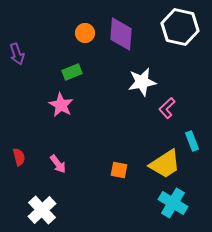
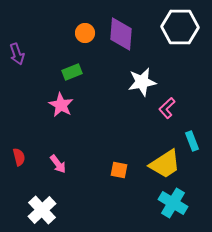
white hexagon: rotated 12 degrees counterclockwise
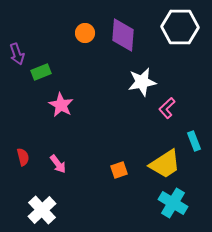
purple diamond: moved 2 px right, 1 px down
green rectangle: moved 31 px left
cyan rectangle: moved 2 px right
red semicircle: moved 4 px right
orange square: rotated 30 degrees counterclockwise
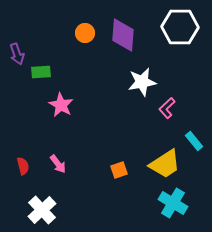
green rectangle: rotated 18 degrees clockwise
cyan rectangle: rotated 18 degrees counterclockwise
red semicircle: moved 9 px down
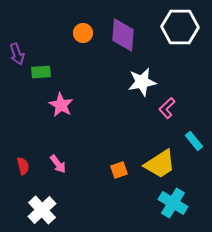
orange circle: moved 2 px left
yellow trapezoid: moved 5 px left
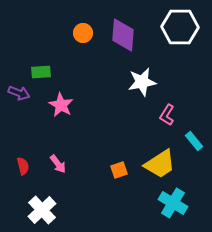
purple arrow: moved 2 px right, 39 px down; rotated 50 degrees counterclockwise
pink L-shape: moved 7 px down; rotated 15 degrees counterclockwise
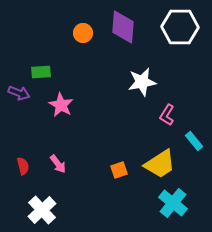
purple diamond: moved 8 px up
cyan cross: rotated 8 degrees clockwise
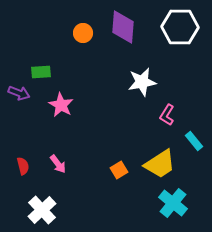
orange square: rotated 12 degrees counterclockwise
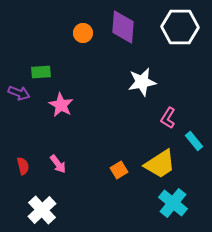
pink L-shape: moved 1 px right, 3 px down
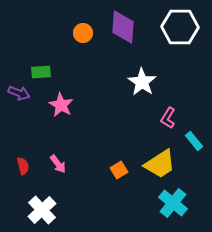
white star: rotated 28 degrees counterclockwise
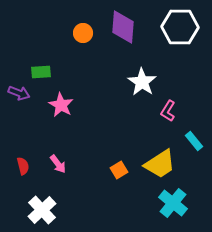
pink L-shape: moved 7 px up
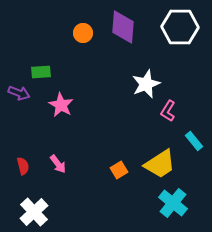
white star: moved 4 px right, 2 px down; rotated 16 degrees clockwise
white cross: moved 8 px left, 2 px down
